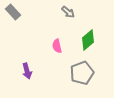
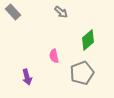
gray arrow: moved 7 px left
pink semicircle: moved 3 px left, 10 px down
purple arrow: moved 6 px down
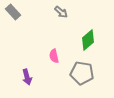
gray pentagon: rotated 30 degrees clockwise
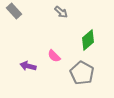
gray rectangle: moved 1 px right, 1 px up
pink semicircle: rotated 32 degrees counterclockwise
gray pentagon: rotated 20 degrees clockwise
purple arrow: moved 1 px right, 11 px up; rotated 119 degrees clockwise
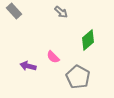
pink semicircle: moved 1 px left, 1 px down
gray pentagon: moved 4 px left, 4 px down
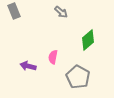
gray rectangle: rotated 21 degrees clockwise
pink semicircle: rotated 56 degrees clockwise
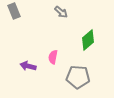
gray pentagon: rotated 25 degrees counterclockwise
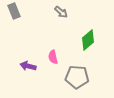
pink semicircle: rotated 24 degrees counterclockwise
gray pentagon: moved 1 px left
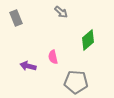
gray rectangle: moved 2 px right, 7 px down
gray pentagon: moved 1 px left, 5 px down
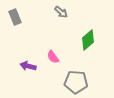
gray rectangle: moved 1 px left, 1 px up
pink semicircle: rotated 24 degrees counterclockwise
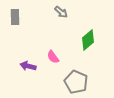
gray rectangle: rotated 21 degrees clockwise
gray pentagon: rotated 20 degrees clockwise
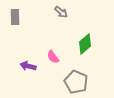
green diamond: moved 3 px left, 4 px down
